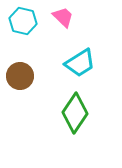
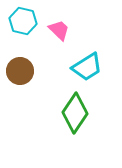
pink trapezoid: moved 4 px left, 13 px down
cyan trapezoid: moved 7 px right, 4 px down
brown circle: moved 5 px up
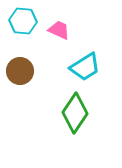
cyan hexagon: rotated 8 degrees counterclockwise
pink trapezoid: rotated 20 degrees counterclockwise
cyan trapezoid: moved 2 px left
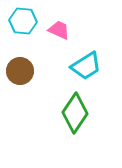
cyan trapezoid: moved 1 px right, 1 px up
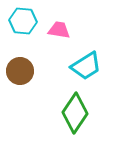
pink trapezoid: rotated 15 degrees counterclockwise
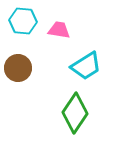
brown circle: moved 2 px left, 3 px up
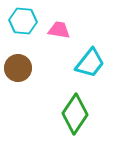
cyan trapezoid: moved 4 px right, 3 px up; rotated 20 degrees counterclockwise
green diamond: moved 1 px down
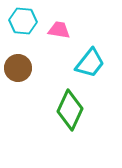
green diamond: moved 5 px left, 4 px up; rotated 9 degrees counterclockwise
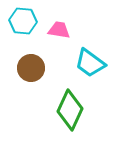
cyan trapezoid: rotated 88 degrees clockwise
brown circle: moved 13 px right
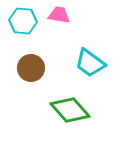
pink trapezoid: moved 15 px up
green diamond: rotated 66 degrees counterclockwise
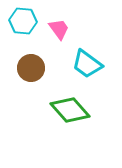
pink trapezoid: moved 14 px down; rotated 45 degrees clockwise
cyan trapezoid: moved 3 px left, 1 px down
